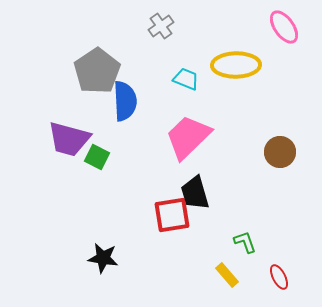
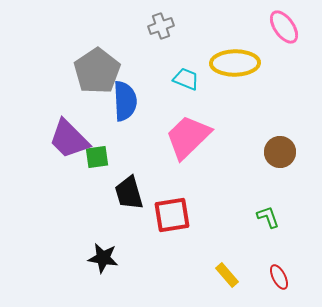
gray cross: rotated 15 degrees clockwise
yellow ellipse: moved 1 px left, 2 px up
purple trapezoid: rotated 30 degrees clockwise
green square: rotated 35 degrees counterclockwise
black trapezoid: moved 66 px left
green L-shape: moved 23 px right, 25 px up
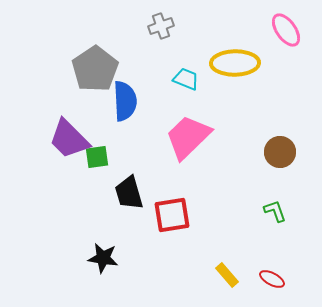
pink ellipse: moved 2 px right, 3 px down
gray pentagon: moved 2 px left, 2 px up
green L-shape: moved 7 px right, 6 px up
red ellipse: moved 7 px left, 2 px down; rotated 35 degrees counterclockwise
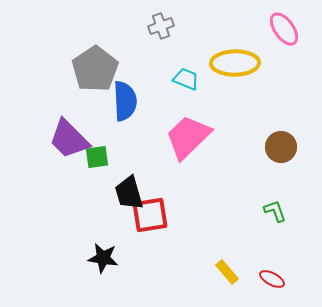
pink ellipse: moved 2 px left, 1 px up
brown circle: moved 1 px right, 5 px up
red square: moved 22 px left
yellow rectangle: moved 3 px up
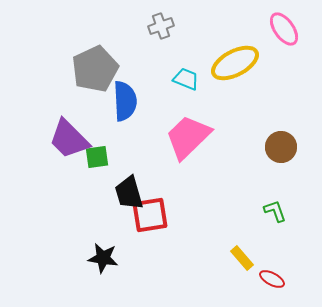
yellow ellipse: rotated 27 degrees counterclockwise
gray pentagon: rotated 9 degrees clockwise
yellow rectangle: moved 15 px right, 14 px up
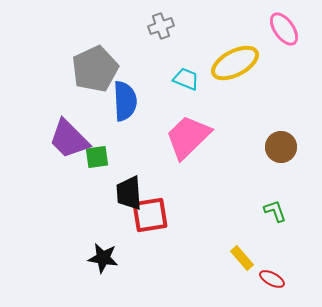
black trapezoid: rotated 12 degrees clockwise
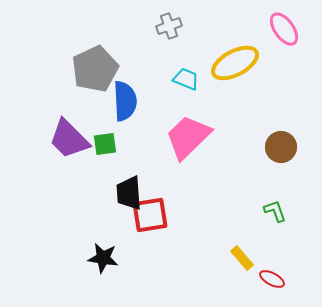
gray cross: moved 8 px right
green square: moved 8 px right, 13 px up
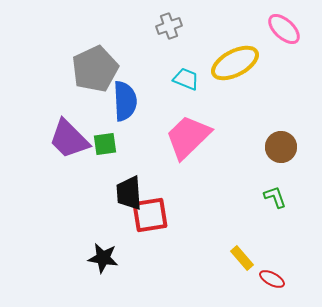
pink ellipse: rotated 12 degrees counterclockwise
green L-shape: moved 14 px up
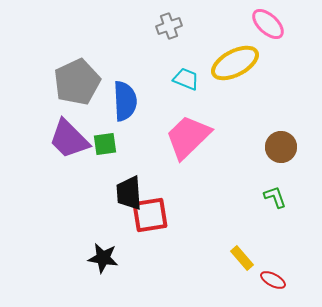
pink ellipse: moved 16 px left, 5 px up
gray pentagon: moved 18 px left, 13 px down
red ellipse: moved 1 px right, 1 px down
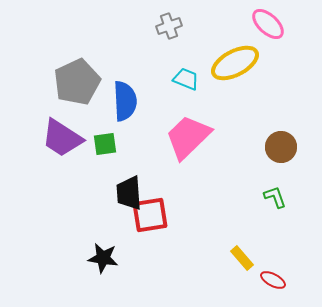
purple trapezoid: moved 7 px left, 1 px up; rotated 12 degrees counterclockwise
